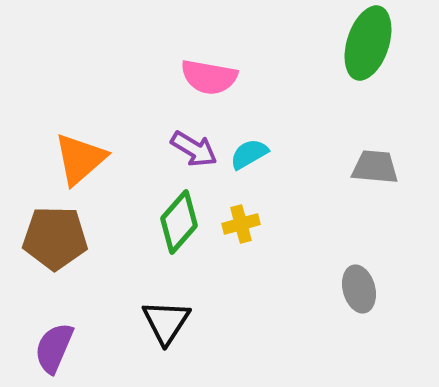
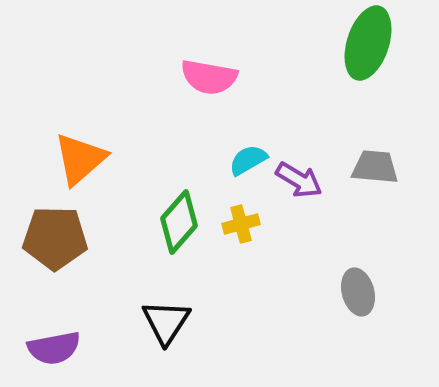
purple arrow: moved 105 px right, 31 px down
cyan semicircle: moved 1 px left, 6 px down
gray ellipse: moved 1 px left, 3 px down
purple semicircle: rotated 124 degrees counterclockwise
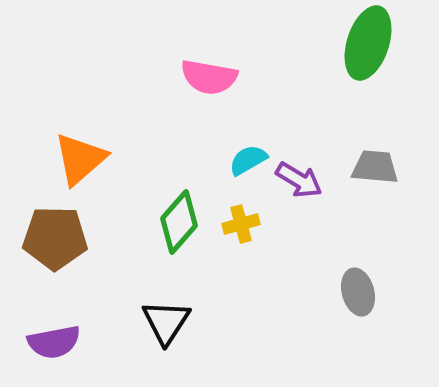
purple semicircle: moved 6 px up
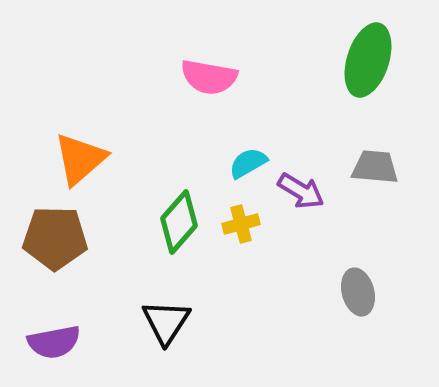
green ellipse: moved 17 px down
cyan semicircle: moved 3 px down
purple arrow: moved 2 px right, 11 px down
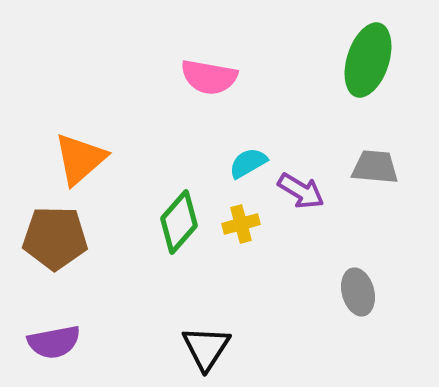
black triangle: moved 40 px right, 26 px down
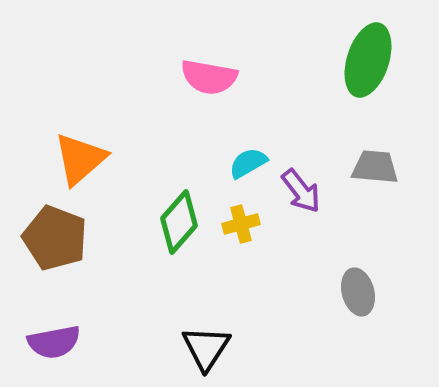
purple arrow: rotated 21 degrees clockwise
brown pentagon: rotated 20 degrees clockwise
